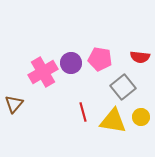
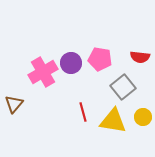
yellow circle: moved 2 px right
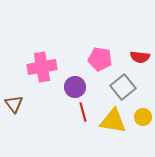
purple circle: moved 4 px right, 24 px down
pink cross: moved 1 px left, 5 px up; rotated 20 degrees clockwise
brown triangle: rotated 18 degrees counterclockwise
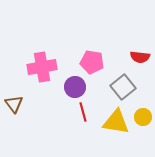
pink pentagon: moved 8 px left, 3 px down
yellow triangle: moved 3 px right, 1 px down
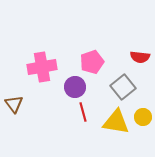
pink pentagon: rotated 30 degrees counterclockwise
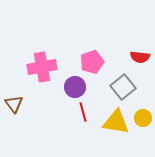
yellow circle: moved 1 px down
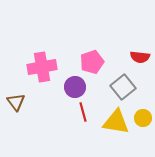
brown triangle: moved 2 px right, 2 px up
